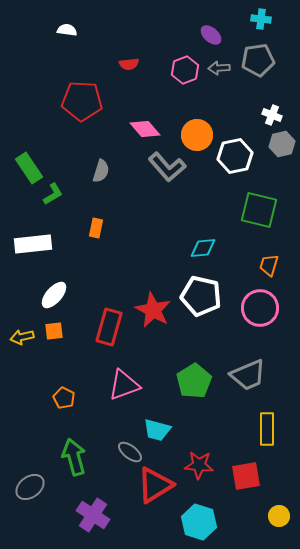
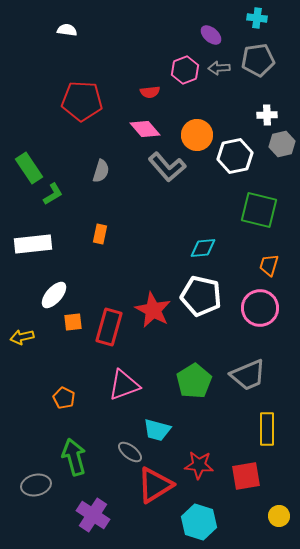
cyan cross at (261, 19): moved 4 px left, 1 px up
red semicircle at (129, 64): moved 21 px right, 28 px down
white cross at (272, 115): moved 5 px left; rotated 24 degrees counterclockwise
orange rectangle at (96, 228): moved 4 px right, 6 px down
orange square at (54, 331): moved 19 px right, 9 px up
gray ellipse at (30, 487): moved 6 px right, 2 px up; rotated 24 degrees clockwise
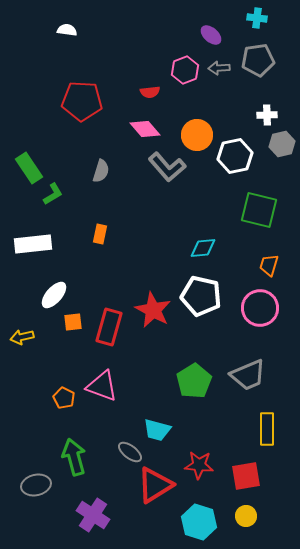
pink triangle at (124, 385): moved 22 px left, 1 px down; rotated 40 degrees clockwise
yellow circle at (279, 516): moved 33 px left
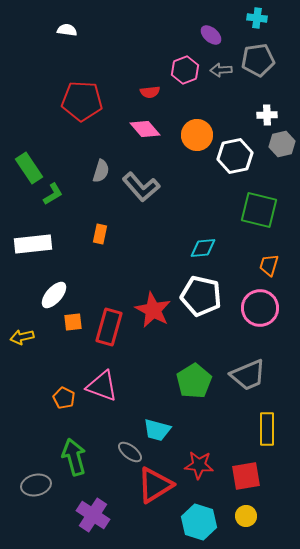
gray arrow at (219, 68): moved 2 px right, 2 px down
gray L-shape at (167, 167): moved 26 px left, 20 px down
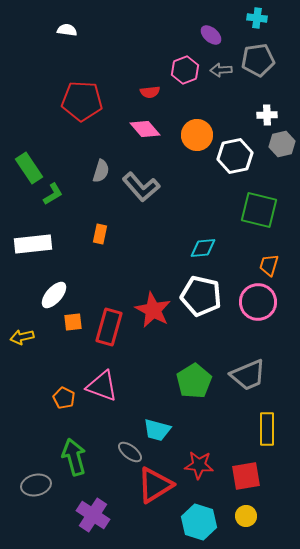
pink circle at (260, 308): moved 2 px left, 6 px up
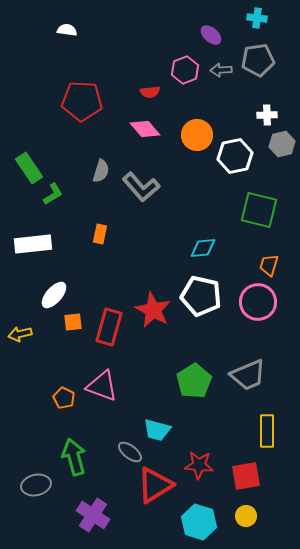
yellow arrow at (22, 337): moved 2 px left, 3 px up
yellow rectangle at (267, 429): moved 2 px down
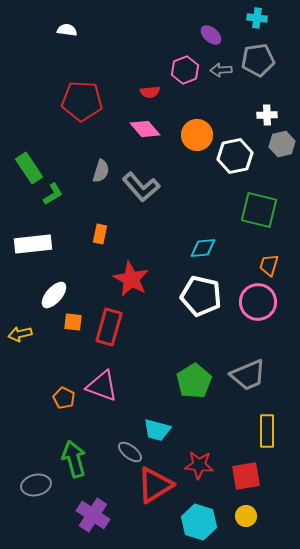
red star at (153, 310): moved 22 px left, 31 px up
orange square at (73, 322): rotated 12 degrees clockwise
green arrow at (74, 457): moved 2 px down
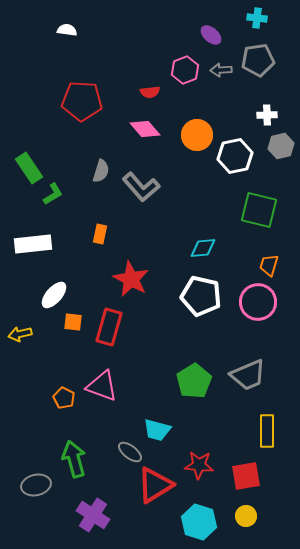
gray hexagon at (282, 144): moved 1 px left, 2 px down
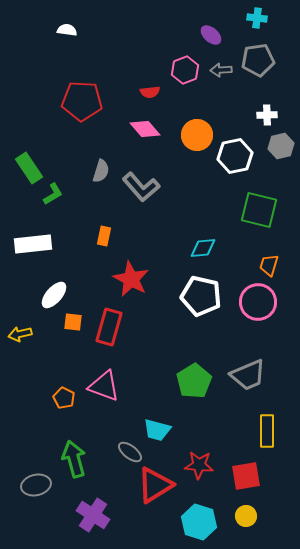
orange rectangle at (100, 234): moved 4 px right, 2 px down
pink triangle at (102, 386): moved 2 px right
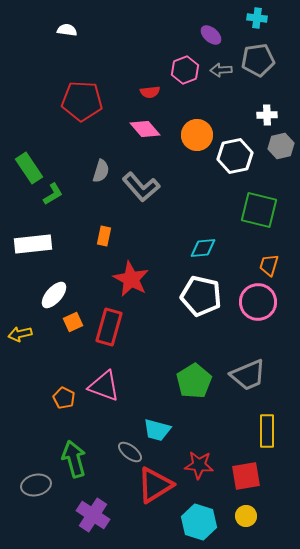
orange square at (73, 322): rotated 30 degrees counterclockwise
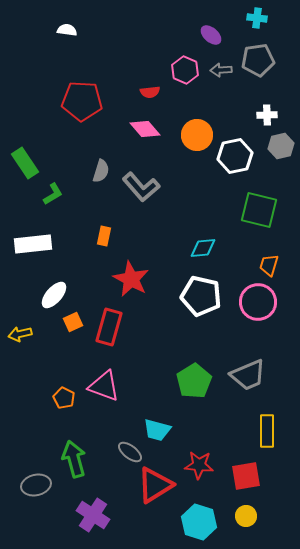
pink hexagon at (185, 70): rotated 16 degrees counterclockwise
green rectangle at (29, 168): moved 4 px left, 5 px up
